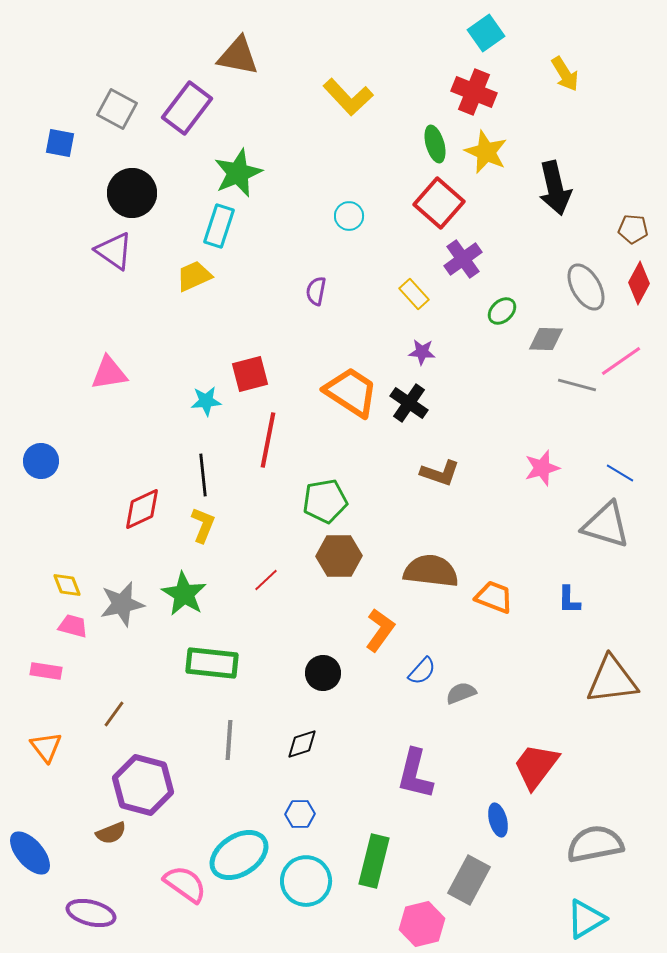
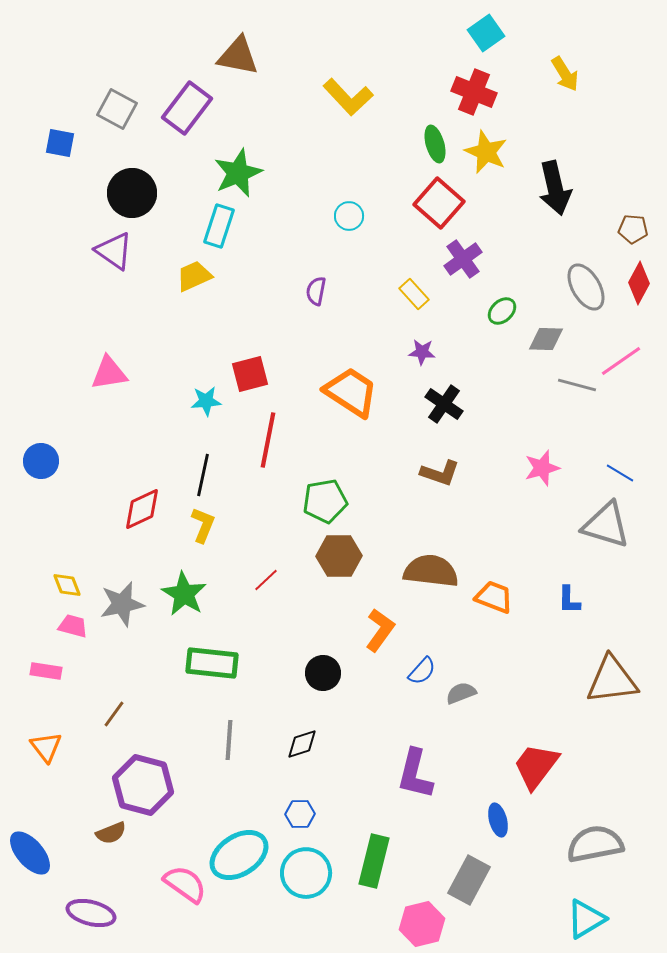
black cross at (409, 403): moved 35 px right, 1 px down
black line at (203, 475): rotated 18 degrees clockwise
cyan circle at (306, 881): moved 8 px up
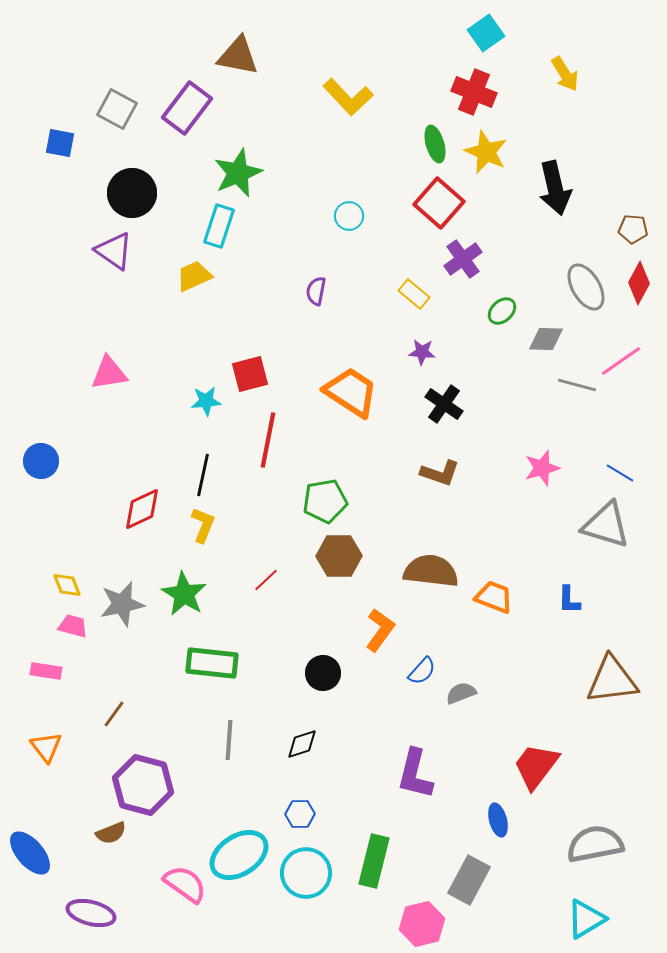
yellow rectangle at (414, 294): rotated 8 degrees counterclockwise
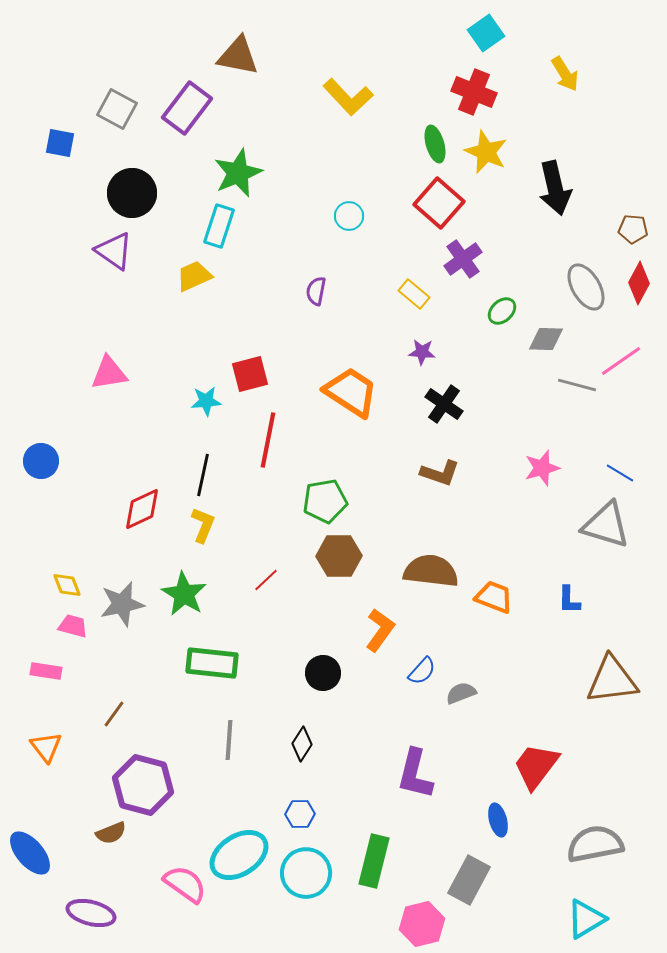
black diamond at (302, 744): rotated 40 degrees counterclockwise
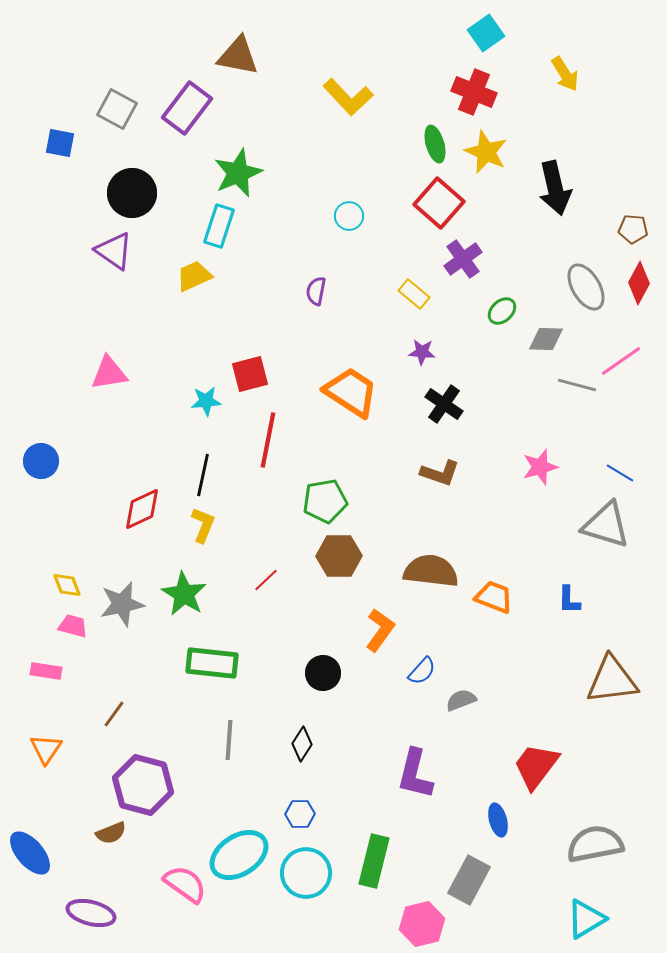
pink star at (542, 468): moved 2 px left, 1 px up
gray semicircle at (461, 693): moved 7 px down
orange triangle at (46, 747): moved 2 px down; rotated 12 degrees clockwise
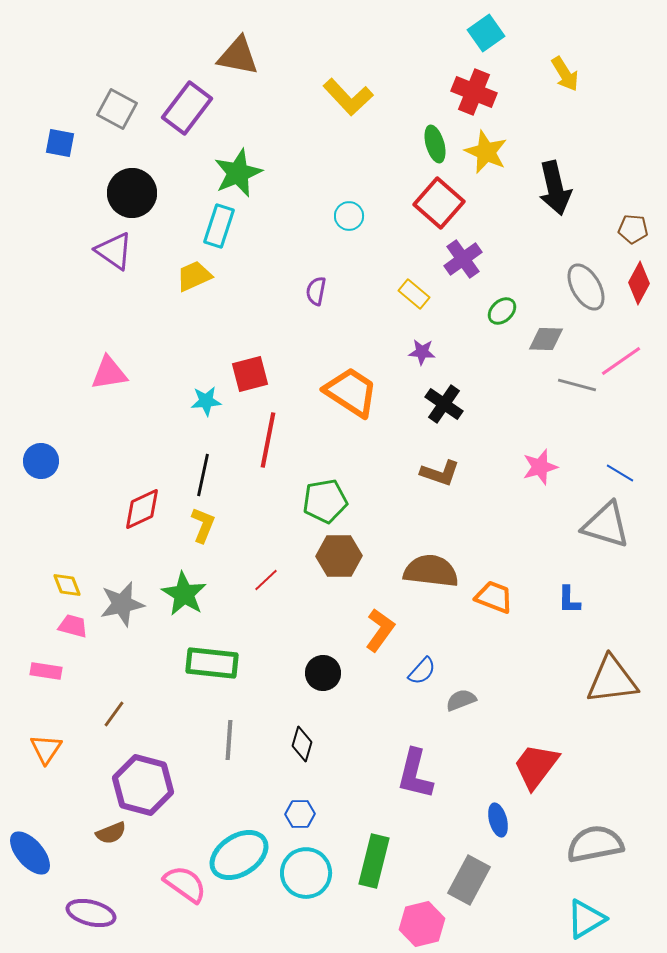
black diamond at (302, 744): rotated 16 degrees counterclockwise
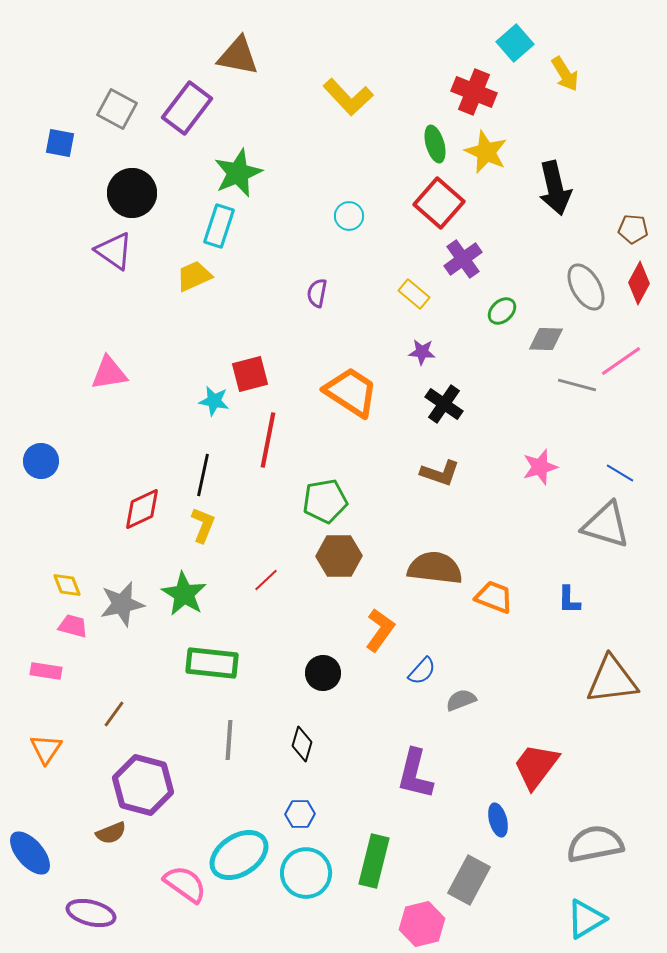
cyan square at (486, 33): moved 29 px right, 10 px down; rotated 6 degrees counterclockwise
purple semicircle at (316, 291): moved 1 px right, 2 px down
cyan star at (206, 401): moved 8 px right; rotated 16 degrees clockwise
brown semicircle at (431, 571): moved 4 px right, 3 px up
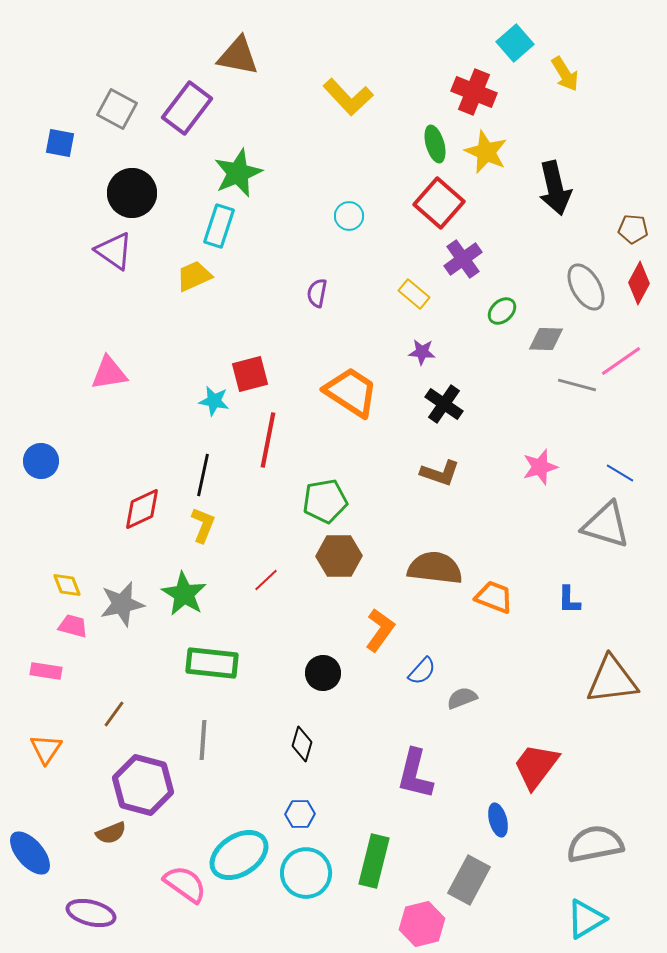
gray semicircle at (461, 700): moved 1 px right, 2 px up
gray line at (229, 740): moved 26 px left
